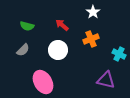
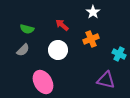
green semicircle: moved 3 px down
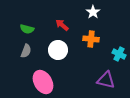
orange cross: rotated 28 degrees clockwise
gray semicircle: moved 3 px right, 1 px down; rotated 24 degrees counterclockwise
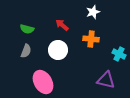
white star: rotated 16 degrees clockwise
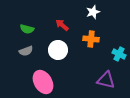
gray semicircle: rotated 48 degrees clockwise
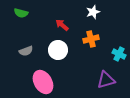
green semicircle: moved 6 px left, 16 px up
orange cross: rotated 21 degrees counterclockwise
purple triangle: rotated 30 degrees counterclockwise
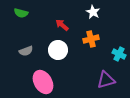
white star: rotated 24 degrees counterclockwise
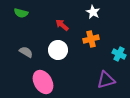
gray semicircle: moved 1 px down; rotated 128 degrees counterclockwise
